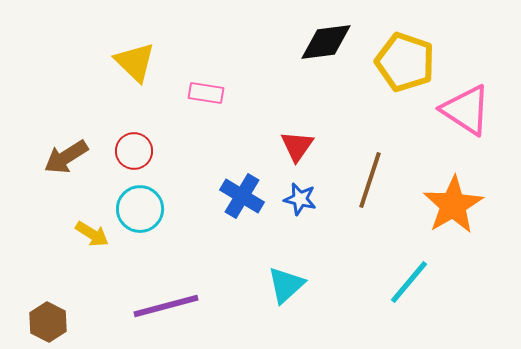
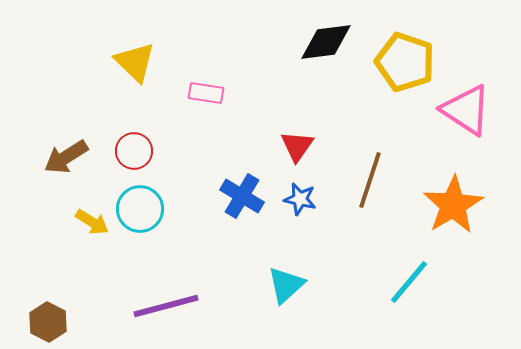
yellow arrow: moved 12 px up
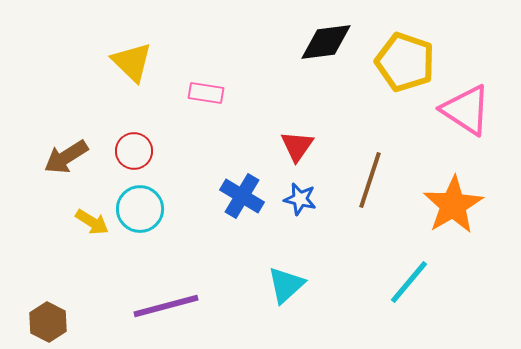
yellow triangle: moved 3 px left
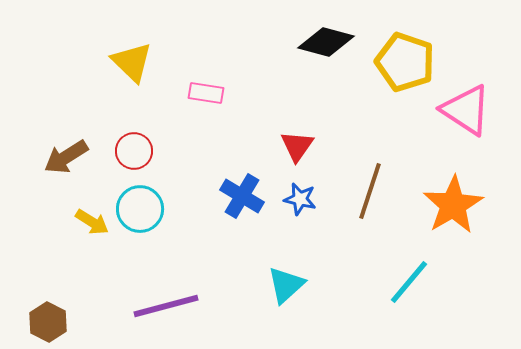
black diamond: rotated 22 degrees clockwise
brown line: moved 11 px down
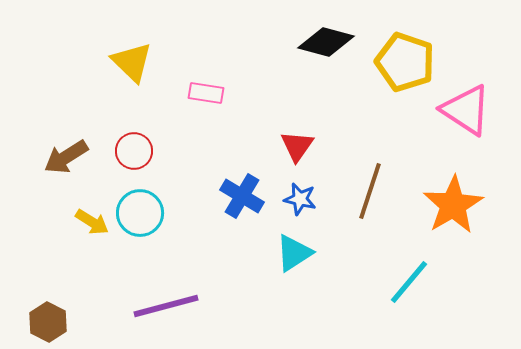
cyan circle: moved 4 px down
cyan triangle: moved 8 px right, 32 px up; rotated 9 degrees clockwise
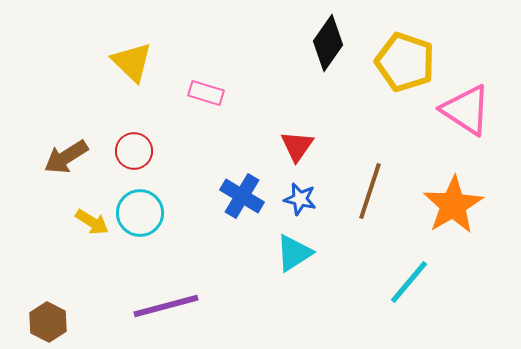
black diamond: moved 2 px right, 1 px down; rotated 70 degrees counterclockwise
pink rectangle: rotated 8 degrees clockwise
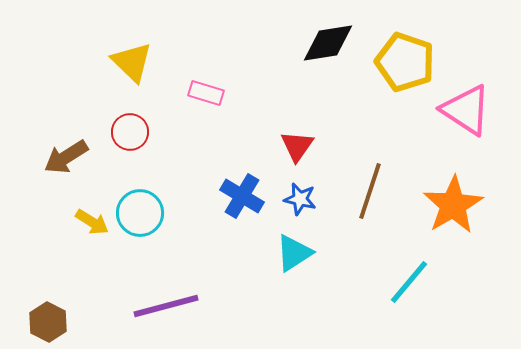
black diamond: rotated 46 degrees clockwise
red circle: moved 4 px left, 19 px up
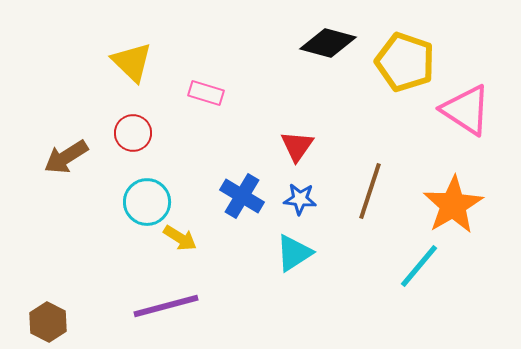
black diamond: rotated 24 degrees clockwise
red circle: moved 3 px right, 1 px down
blue star: rotated 8 degrees counterclockwise
cyan circle: moved 7 px right, 11 px up
yellow arrow: moved 88 px right, 16 px down
cyan line: moved 10 px right, 16 px up
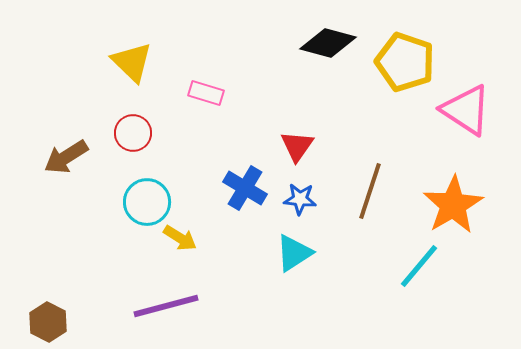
blue cross: moved 3 px right, 8 px up
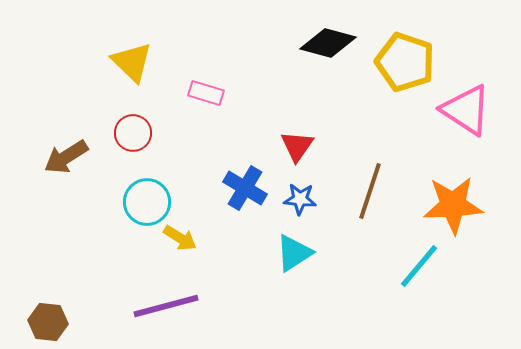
orange star: rotated 28 degrees clockwise
brown hexagon: rotated 21 degrees counterclockwise
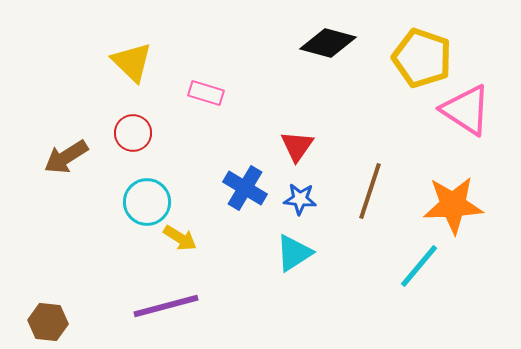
yellow pentagon: moved 17 px right, 4 px up
